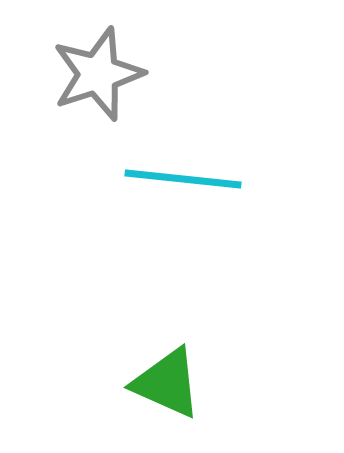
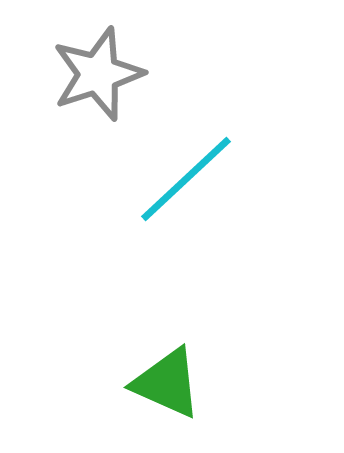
cyan line: moved 3 px right; rotated 49 degrees counterclockwise
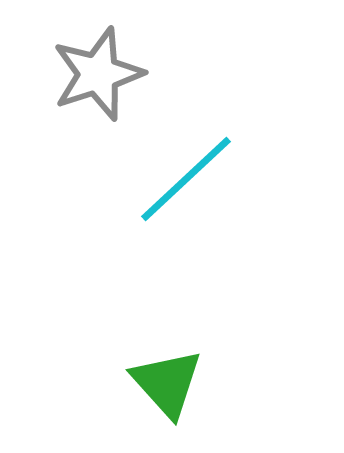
green triangle: rotated 24 degrees clockwise
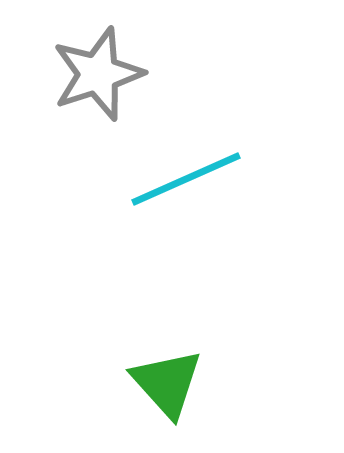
cyan line: rotated 19 degrees clockwise
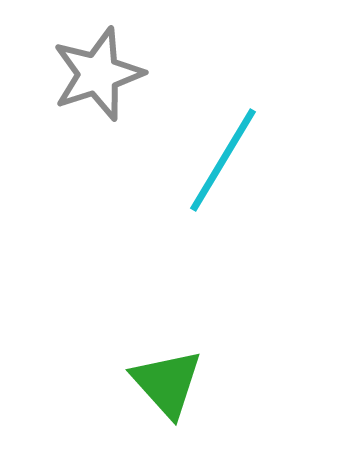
cyan line: moved 37 px right, 19 px up; rotated 35 degrees counterclockwise
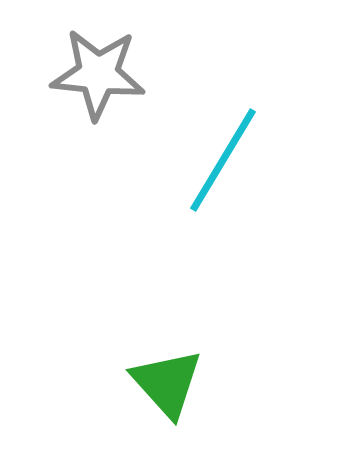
gray star: rotated 24 degrees clockwise
